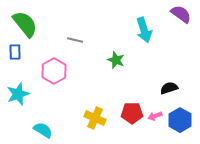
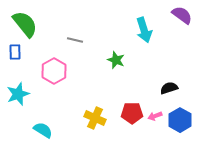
purple semicircle: moved 1 px right, 1 px down
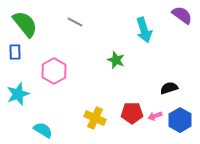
gray line: moved 18 px up; rotated 14 degrees clockwise
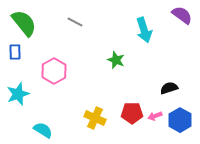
green semicircle: moved 1 px left, 1 px up
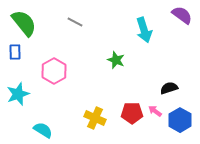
pink arrow: moved 5 px up; rotated 56 degrees clockwise
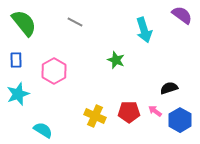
blue rectangle: moved 1 px right, 8 px down
red pentagon: moved 3 px left, 1 px up
yellow cross: moved 2 px up
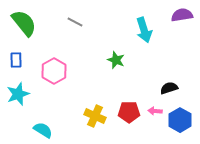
purple semicircle: rotated 45 degrees counterclockwise
pink arrow: rotated 32 degrees counterclockwise
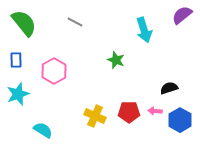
purple semicircle: rotated 30 degrees counterclockwise
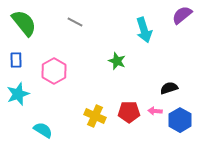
green star: moved 1 px right, 1 px down
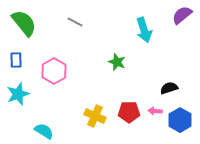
green star: moved 1 px down
cyan semicircle: moved 1 px right, 1 px down
